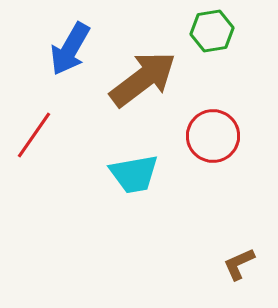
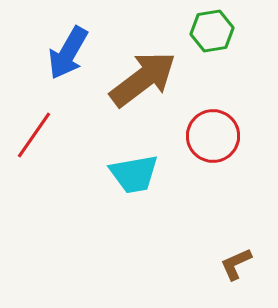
blue arrow: moved 2 px left, 4 px down
brown L-shape: moved 3 px left
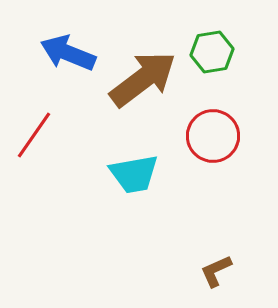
green hexagon: moved 21 px down
blue arrow: rotated 82 degrees clockwise
brown L-shape: moved 20 px left, 7 px down
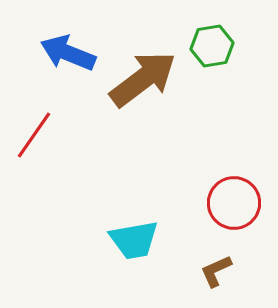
green hexagon: moved 6 px up
red circle: moved 21 px right, 67 px down
cyan trapezoid: moved 66 px down
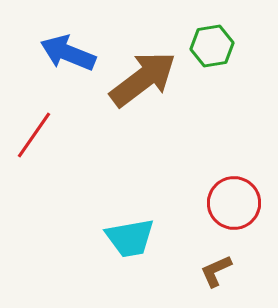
cyan trapezoid: moved 4 px left, 2 px up
